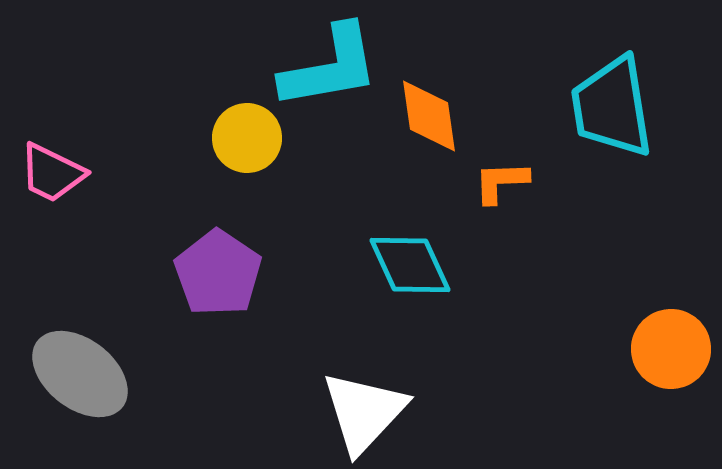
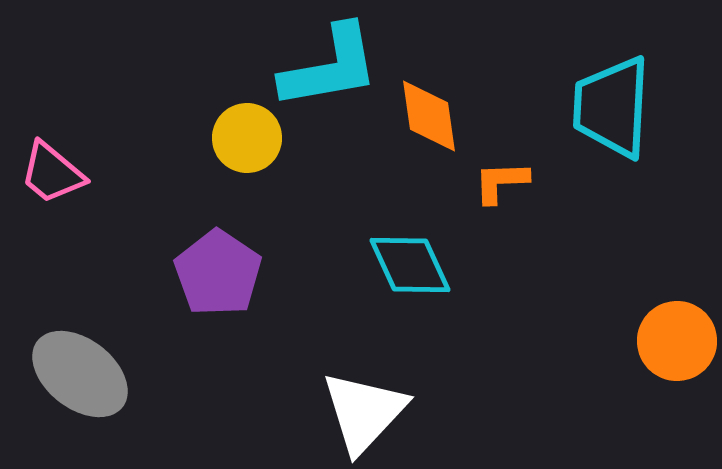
cyan trapezoid: rotated 12 degrees clockwise
pink trapezoid: rotated 14 degrees clockwise
orange circle: moved 6 px right, 8 px up
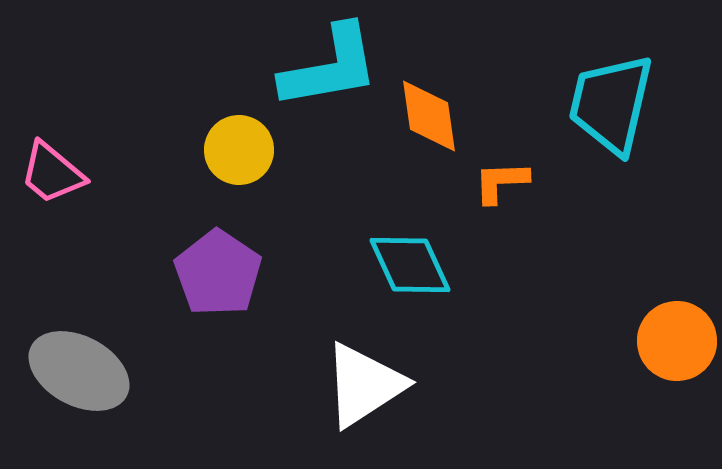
cyan trapezoid: moved 1 px left, 3 px up; rotated 10 degrees clockwise
yellow circle: moved 8 px left, 12 px down
gray ellipse: moved 1 px left, 3 px up; rotated 10 degrees counterclockwise
white triangle: moved 27 px up; rotated 14 degrees clockwise
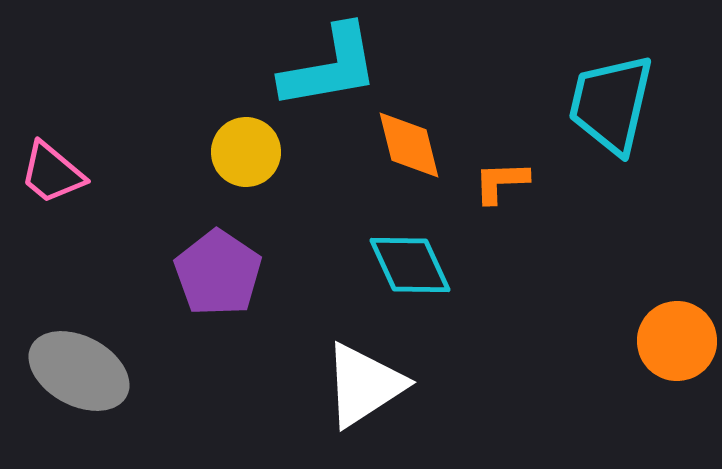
orange diamond: moved 20 px left, 29 px down; rotated 6 degrees counterclockwise
yellow circle: moved 7 px right, 2 px down
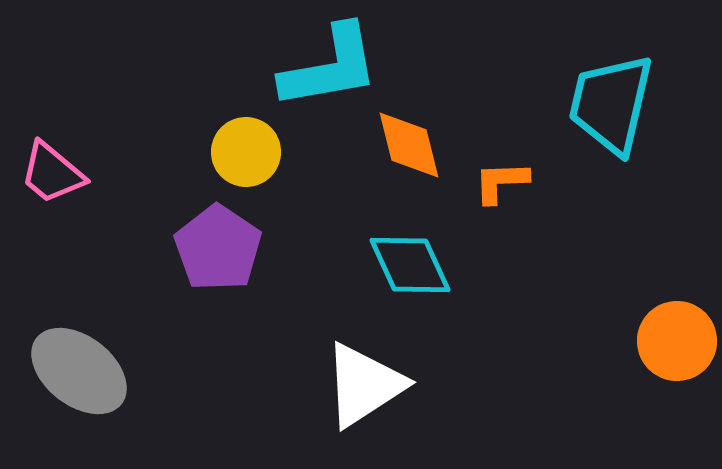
purple pentagon: moved 25 px up
gray ellipse: rotated 10 degrees clockwise
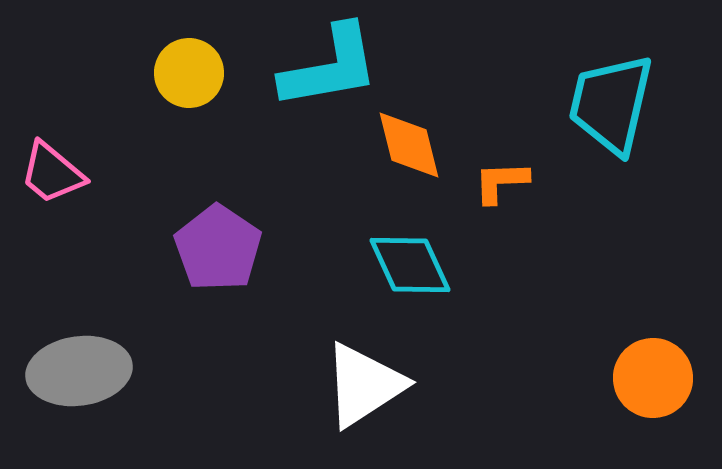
yellow circle: moved 57 px left, 79 px up
orange circle: moved 24 px left, 37 px down
gray ellipse: rotated 46 degrees counterclockwise
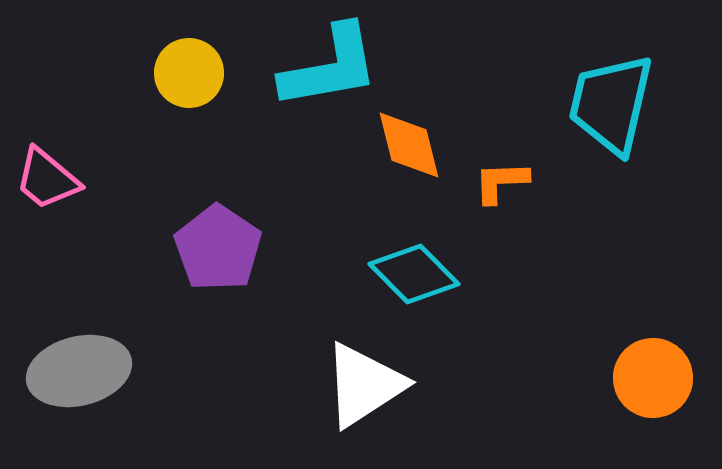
pink trapezoid: moved 5 px left, 6 px down
cyan diamond: moved 4 px right, 9 px down; rotated 20 degrees counterclockwise
gray ellipse: rotated 6 degrees counterclockwise
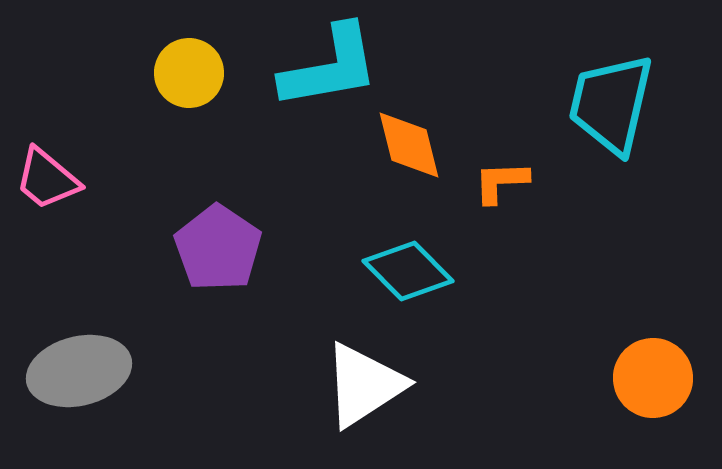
cyan diamond: moved 6 px left, 3 px up
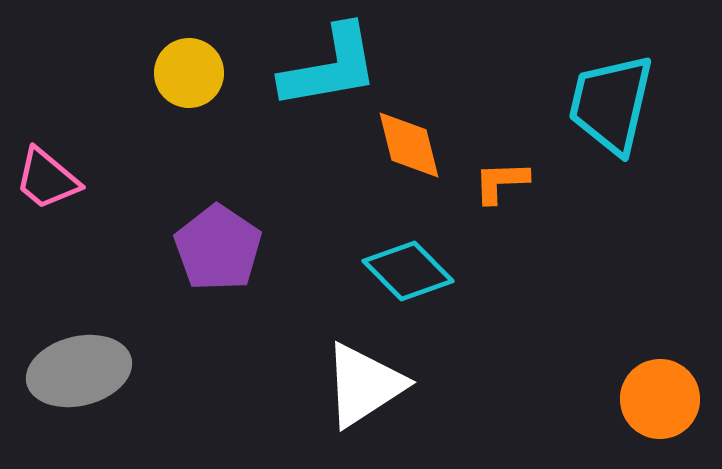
orange circle: moved 7 px right, 21 px down
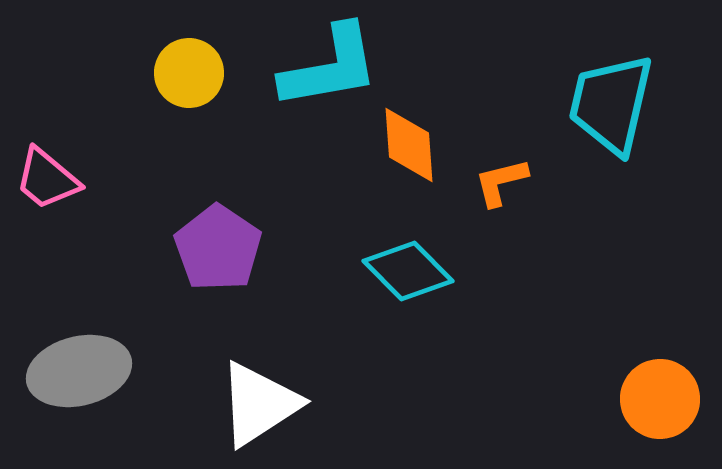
orange diamond: rotated 10 degrees clockwise
orange L-shape: rotated 12 degrees counterclockwise
white triangle: moved 105 px left, 19 px down
